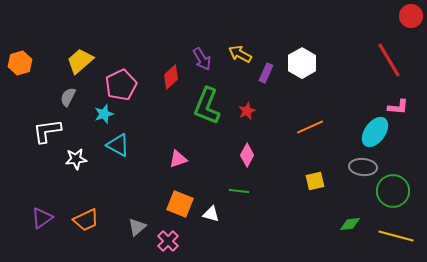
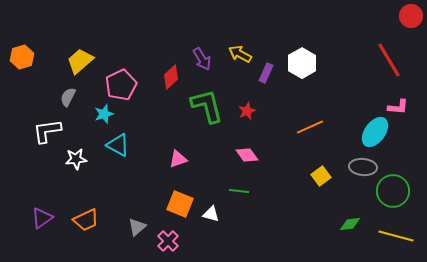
orange hexagon: moved 2 px right, 6 px up
green L-shape: rotated 144 degrees clockwise
pink diamond: rotated 65 degrees counterclockwise
yellow square: moved 6 px right, 5 px up; rotated 24 degrees counterclockwise
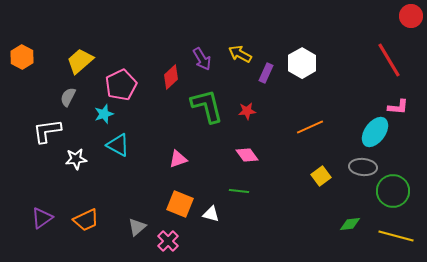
orange hexagon: rotated 15 degrees counterclockwise
red star: rotated 18 degrees clockwise
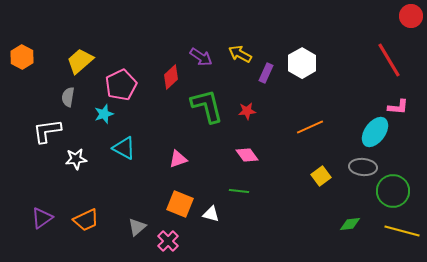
purple arrow: moved 1 px left, 2 px up; rotated 25 degrees counterclockwise
gray semicircle: rotated 18 degrees counterclockwise
cyan triangle: moved 6 px right, 3 px down
yellow line: moved 6 px right, 5 px up
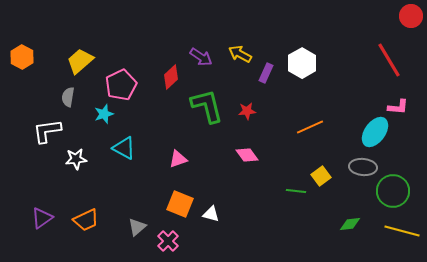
green line: moved 57 px right
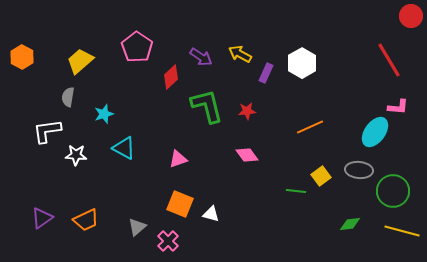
pink pentagon: moved 16 px right, 38 px up; rotated 12 degrees counterclockwise
white star: moved 4 px up; rotated 10 degrees clockwise
gray ellipse: moved 4 px left, 3 px down
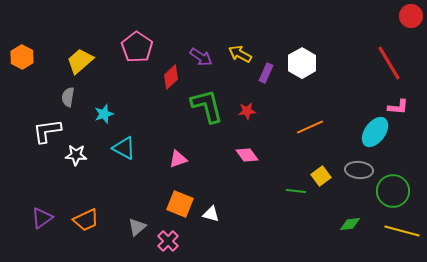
red line: moved 3 px down
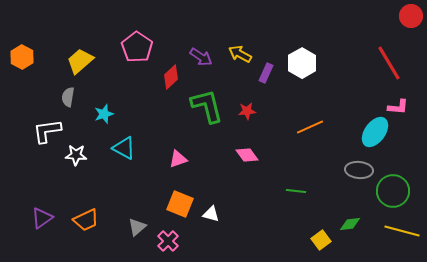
yellow square: moved 64 px down
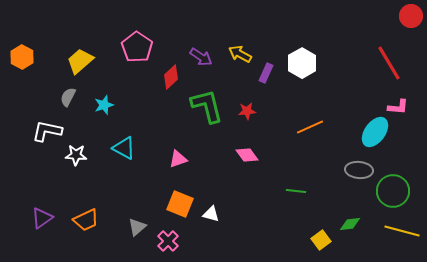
gray semicircle: rotated 18 degrees clockwise
cyan star: moved 9 px up
white L-shape: rotated 20 degrees clockwise
